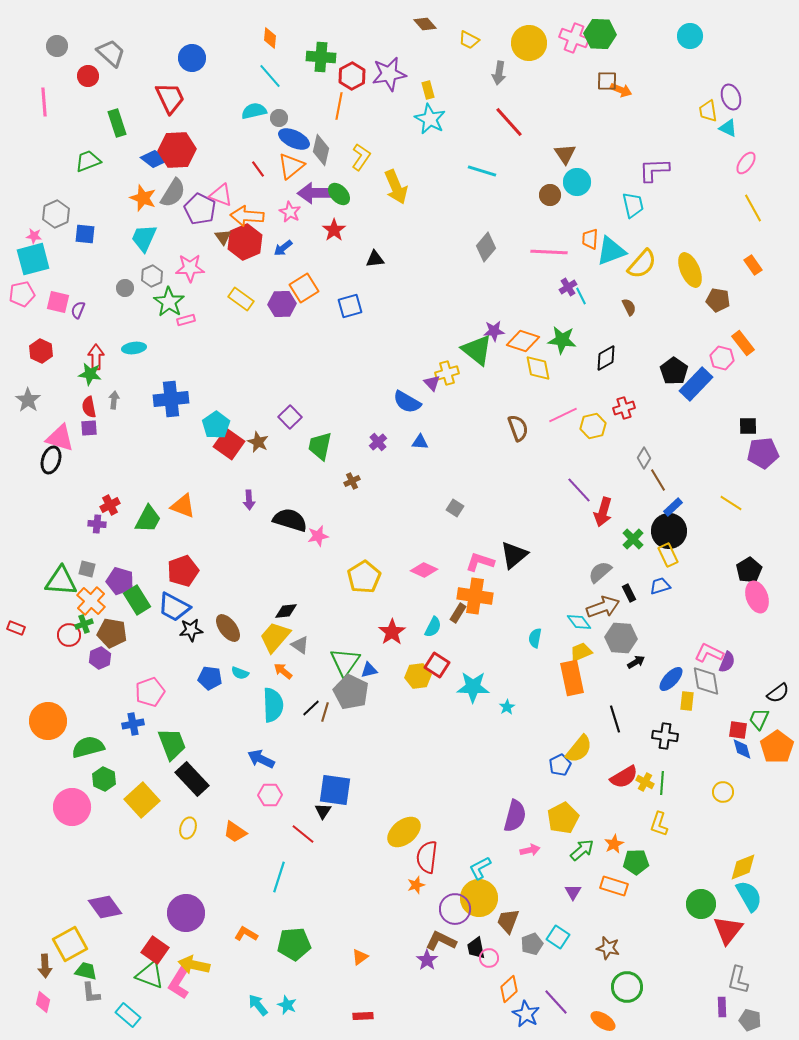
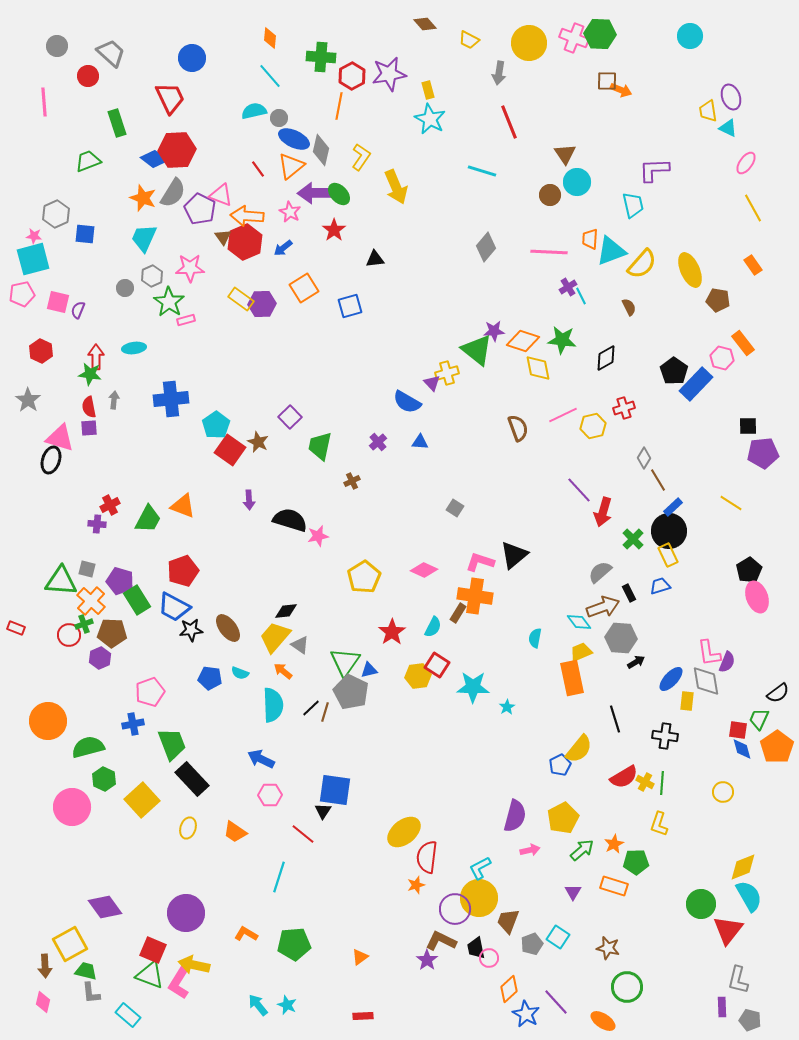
red line at (509, 122): rotated 20 degrees clockwise
purple hexagon at (282, 304): moved 20 px left
red square at (229, 444): moved 1 px right, 6 px down
brown pentagon at (112, 633): rotated 8 degrees counterclockwise
pink L-shape at (709, 653): rotated 124 degrees counterclockwise
red square at (155, 950): moved 2 px left; rotated 12 degrees counterclockwise
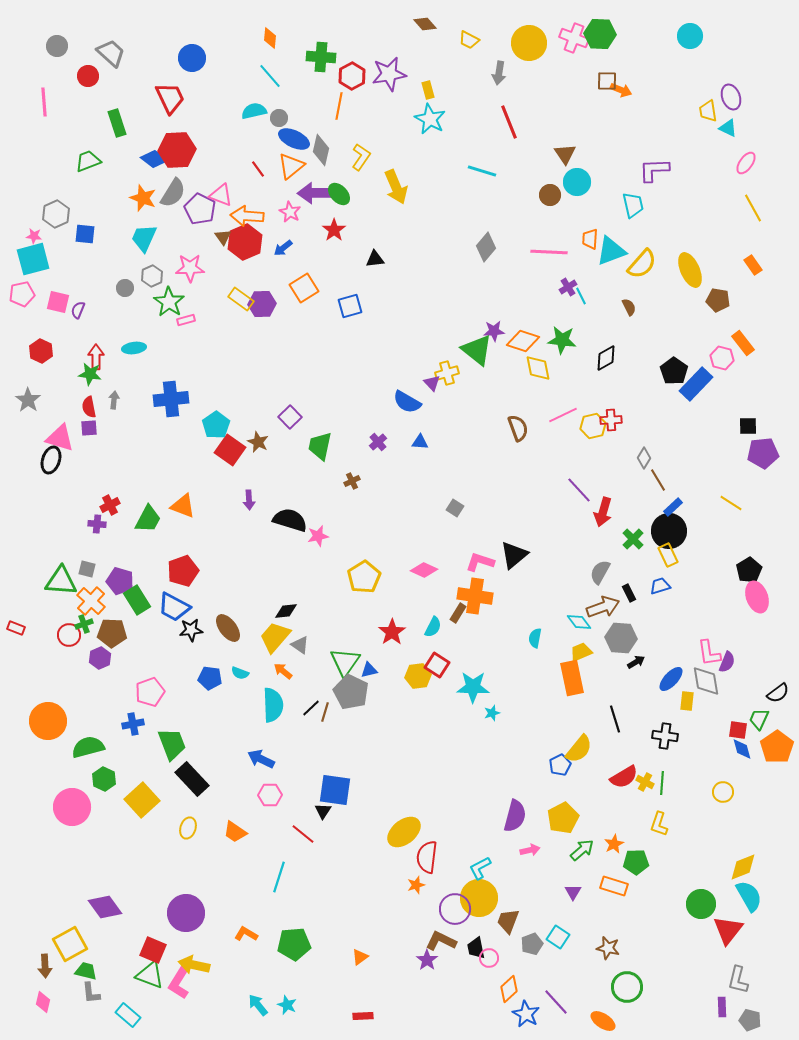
red cross at (624, 408): moved 13 px left, 12 px down; rotated 15 degrees clockwise
gray semicircle at (600, 572): rotated 20 degrees counterclockwise
cyan star at (507, 707): moved 15 px left, 6 px down; rotated 14 degrees clockwise
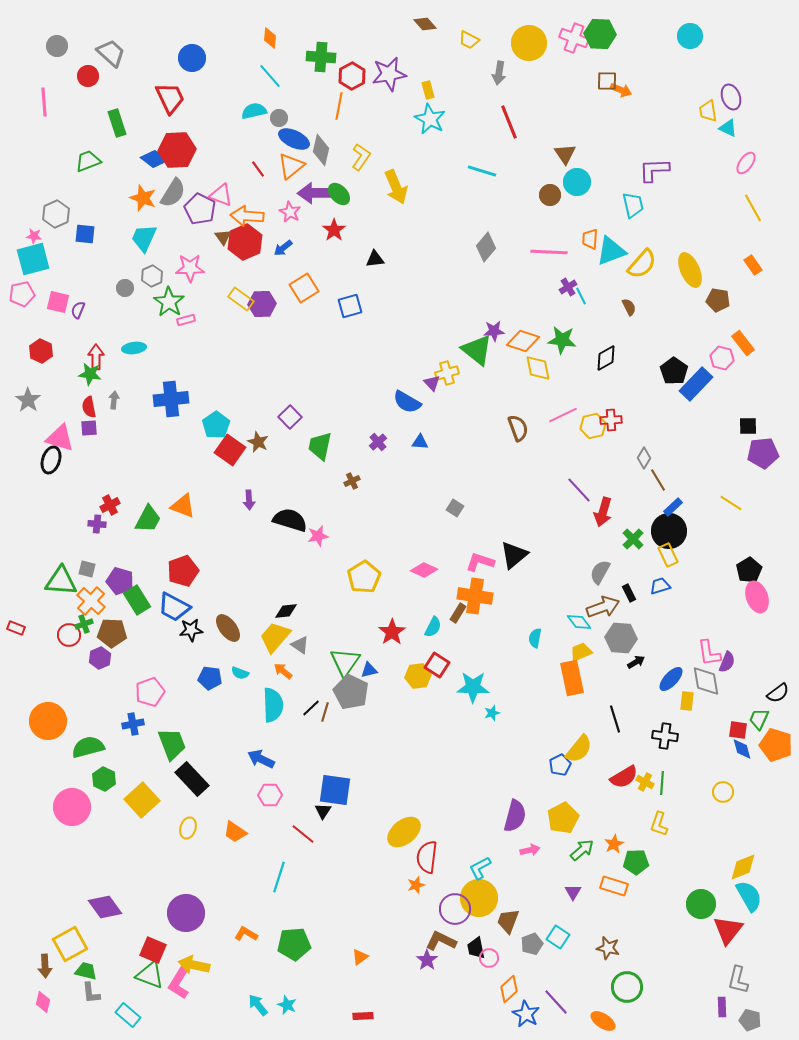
orange pentagon at (777, 747): moved 1 px left, 2 px up; rotated 20 degrees counterclockwise
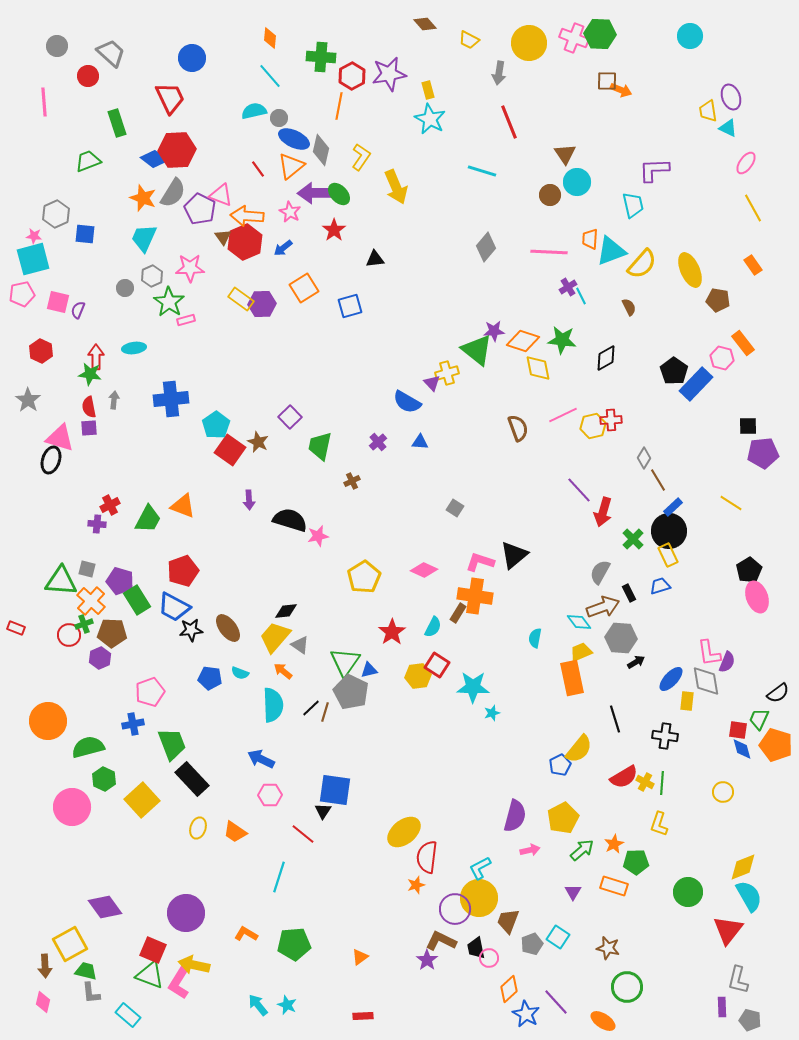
yellow ellipse at (188, 828): moved 10 px right
green circle at (701, 904): moved 13 px left, 12 px up
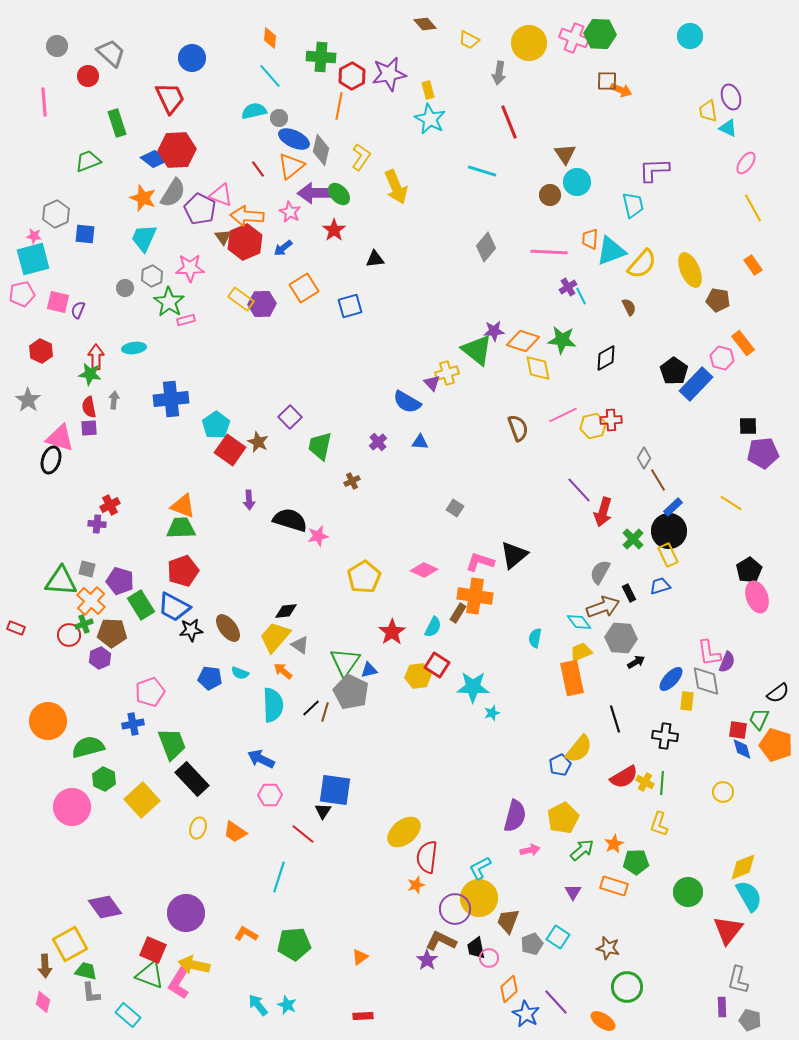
green trapezoid at (148, 519): moved 33 px right, 9 px down; rotated 120 degrees counterclockwise
green rectangle at (137, 600): moved 4 px right, 5 px down
